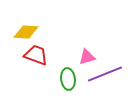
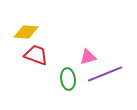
pink triangle: moved 1 px right
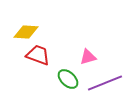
red trapezoid: moved 2 px right
purple line: moved 9 px down
green ellipse: rotated 40 degrees counterclockwise
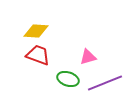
yellow diamond: moved 10 px right, 1 px up
green ellipse: rotated 25 degrees counterclockwise
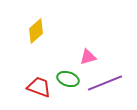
yellow diamond: rotated 45 degrees counterclockwise
red trapezoid: moved 1 px right, 32 px down
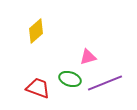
green ellipse: moved 2 px right
red trapezoid: moved 1 px left, 1 px down
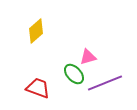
green ellipse: moved 4 px right, 5 px up; rotated 30 degrees clockwise
